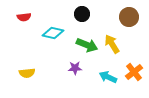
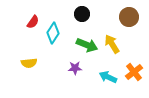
red semicircle: moved 9 px right, 5 px down; rotated 48 degrees counterclockwise
cyan diamond: rotated 70 degrees counterclockwise
yellow semicircle: moved 2 px right, 10 px up
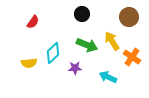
cyan diamond: moved 20 px down; rotated 15 degrees clockwise
yellow arrow: moved 3 px up
orange cross: moved 2 px left, 15 px up; rotated 18 degrees counterclockwise
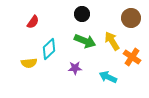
brown circle: moved 2 px right, 1 px down
green arrow: moved 2 px left, 4 px up
cyan diamond: moved 4 px left, 4 px up
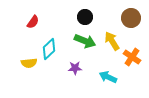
black circle: moved 3 px right, 3 px down
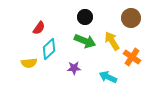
red semicircle: moved 6 px right, 6 px down
purple star: moved 1 px left
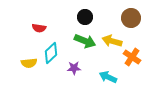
red semicircle: rotated 64 degrees clockwise
yellow arrow: rotated 42 degrees counterclockwise
cyan diamond: moved 2 px right, 4 px down
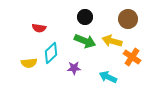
brown circle: moved 3 px left, 1 px down
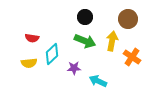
red semicircle: moved 7 px left, 10 px down
yellow arrow: rotated 84 degrees clockwise
cyan diamond: moved 1 px right, 1 px down
cyan arrow: moved 10 px left, 4 px down
